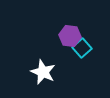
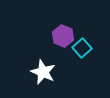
purple hexagon: moved 7 px left; rotated 15 degrees clockwise
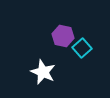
purple hexagon: rotated 10 degrees counterclockwise
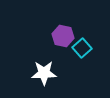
white star: moved 1 px right, 1 px down; rotated 25 degrees counterclockwise
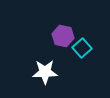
white star: moved 1 px right, 1 px up
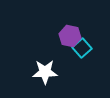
purple hexagon: moved 7 px right
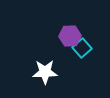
purple hexagon: rotated 15 degrees counterclockwise
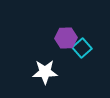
purple hexagon: moved 4 px left, 2 px down
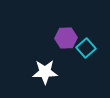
cyan square: moved 4 px right
